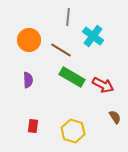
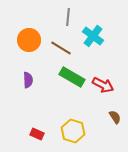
brown line: moved 2 px up
red rectangle: moved 4 px right, 8 px down; rotated 72 degrees counterclockwise
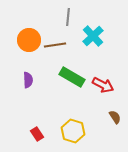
cyan cross: rotated 10 degrees clockwise
brown line: moved 6 px left, 3 px up; rotated 40 degrees counterclockwise
red rectangle: rotated 32 degrees clockwise
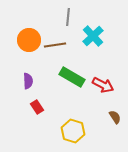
purple semicircle: moved 1 px down
red rectangle: moved 27 px up
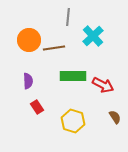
brown line: moved 1 px left, 3 px down
green rectangle: moved 1 px right, 1 px up; rotated 30 degrees counterclockwise
yellow hexagon: moved 10 px up
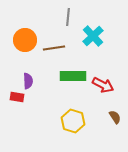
orange circle: moved 4 px left
red rectangle: moved 20 px left, 10 px up; rotated 48 degrees counterclockwise
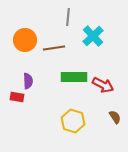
green rectangle: moved 1 px right, 1 px down
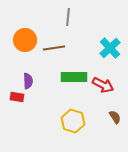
cyan cross: moved 17 px right, 12 px down
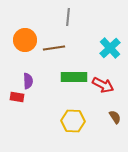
yellow hexagon: rotated 15 degrees counterclockwise
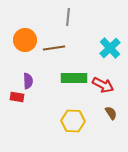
green rectangle: moved 1 px down
brown semicircle: moved 4 px left, 4 px up
